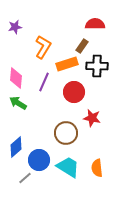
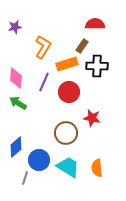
red circle: moved 5 px left
gray line: rotated 32 degrees counterclockwise
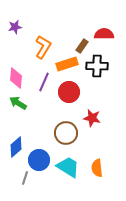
red semicircle: moved 9 px right, 10 px down
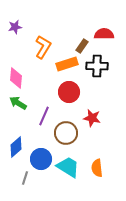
purple line: moved 34 px down
blue circle: moved 2 px right, 1 px up
